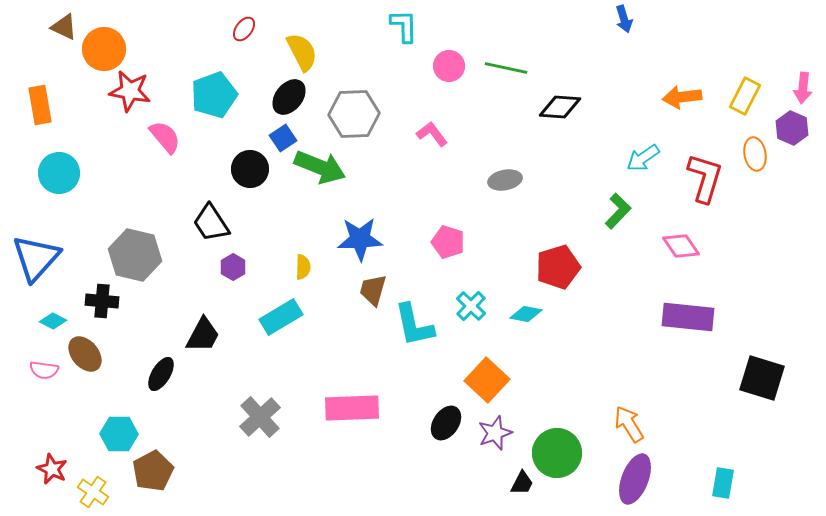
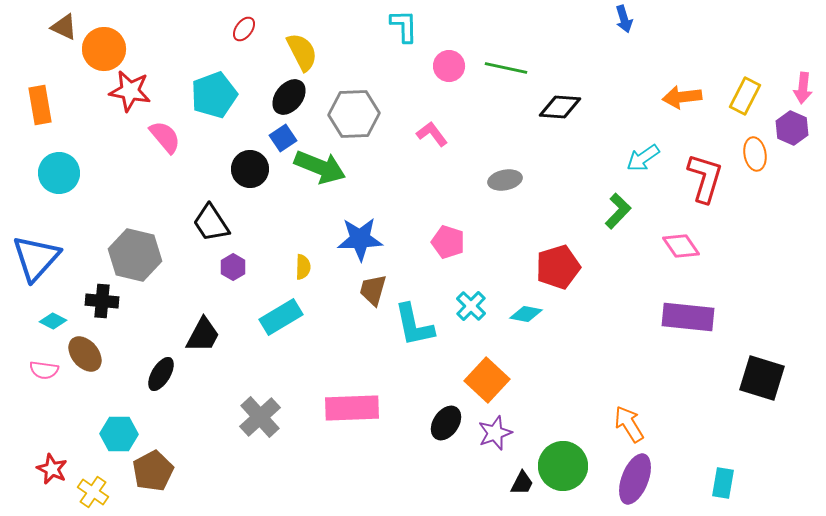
green circle at (557, 453): moved 6 px right, 13 px down
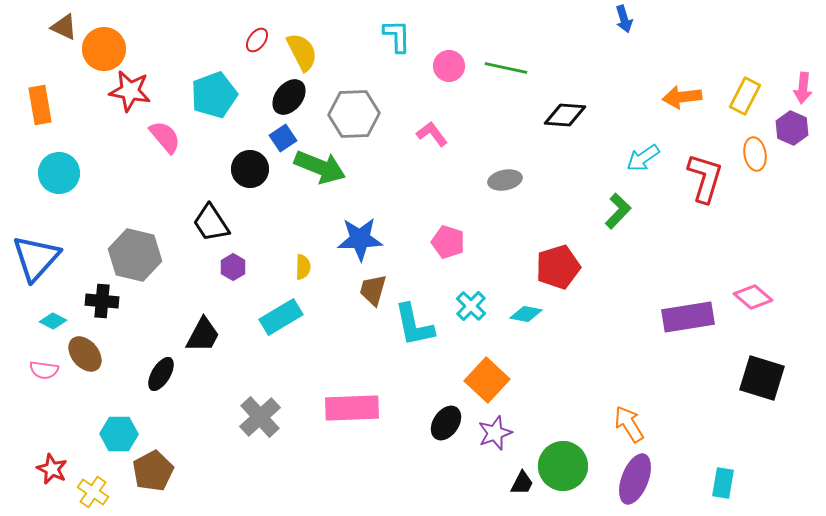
cyan L-shape at (404, 26): moved 7 px left, 10 px down
red ellipse at (244, 29): moved 13 px right, 11 px down
black diamond at (560, 107): moved 5 px right, 8 px down
pink diamond at (681, 246): moved 72 px right, 51 px down; rotated 15 degrees counterclockwise
purple rectangle at (688, 317): rotated 15 degrees counterclockwise
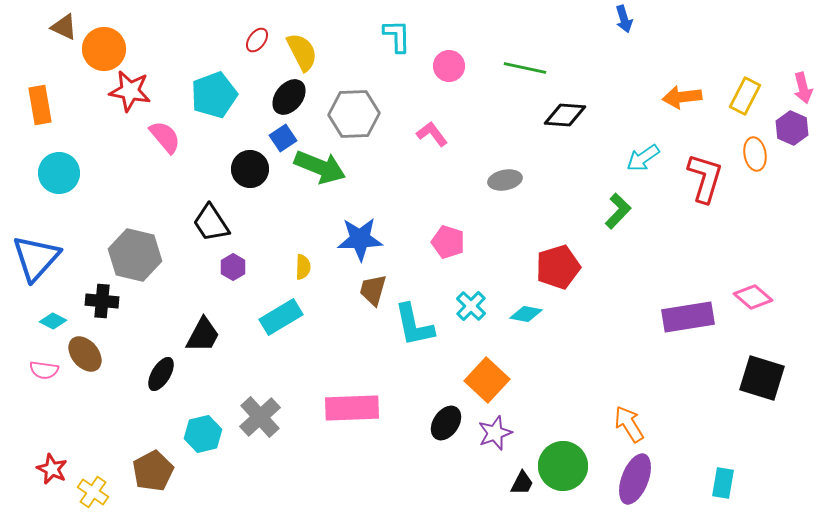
green line at (506, 68): moved 19 px right
pink arrow at (803, 88): rotated 20 degrees counterclockwise
cyan hexagon at (119, 434): moved 84 px right; rotated 15 degrees counterclockwise
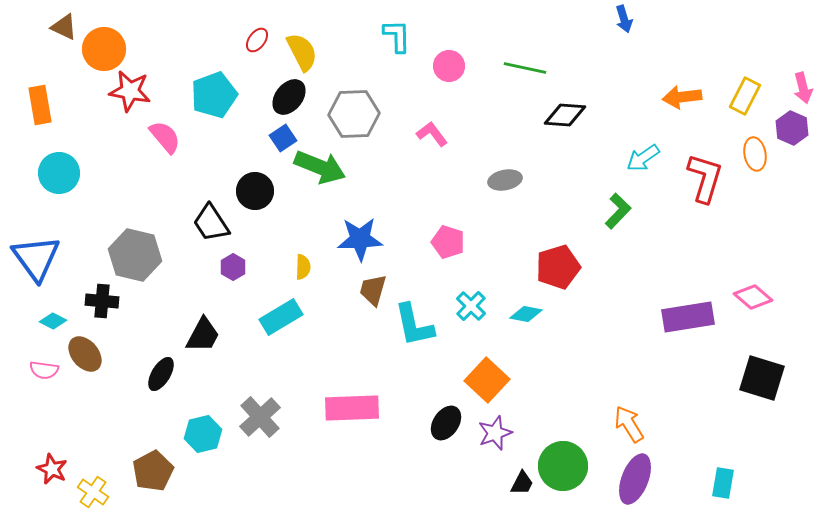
black circle at (250, 169): moved 5 px right, 22 px down
blue triangle at (36, 258): rotated 18 degrees counterclockwise
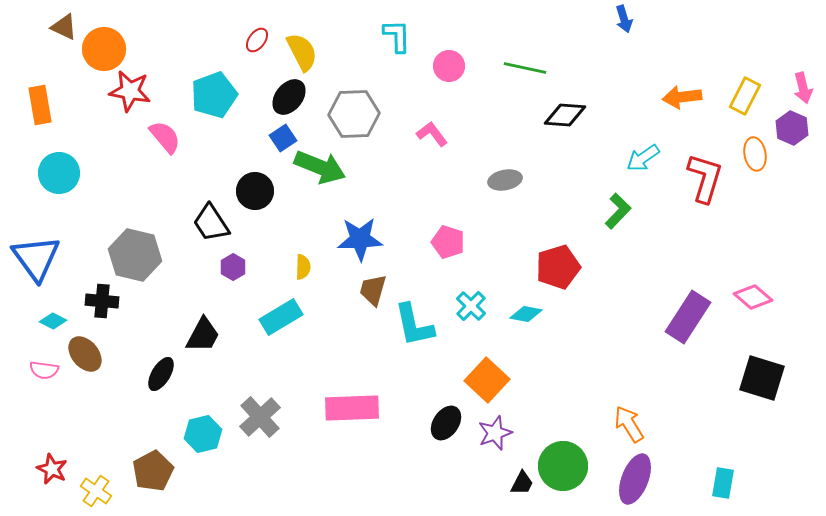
purple rectangle at (688, 317): rotated 48 degrees counterclockwise
yellow cross at (93, 492): moved 3 px right, 1 px up
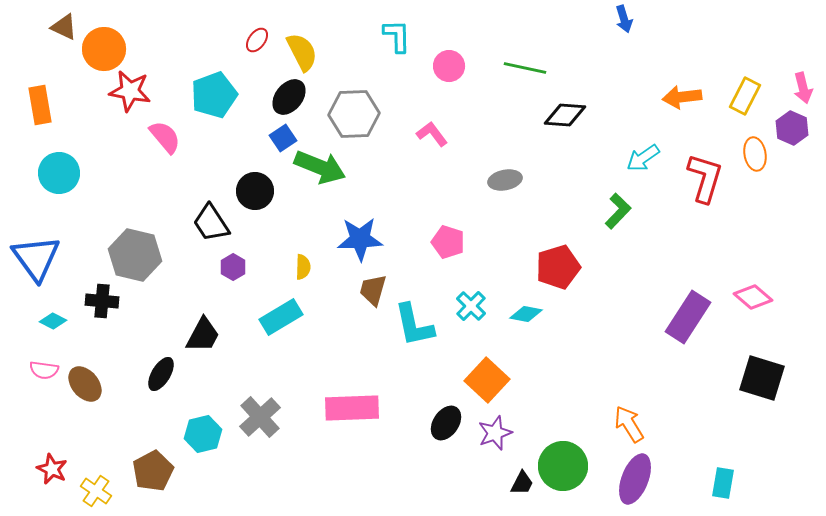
brown ellipse at (85, 354): moved 30 px down
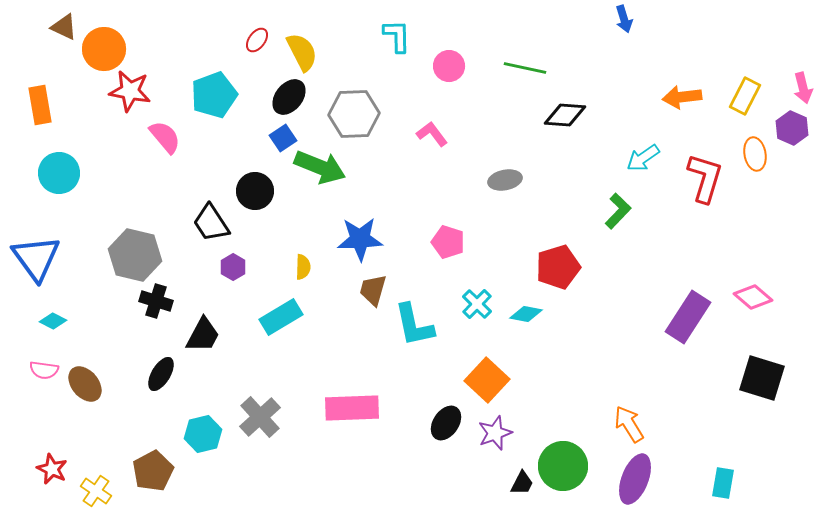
black cross at (102, 301): moved 54 px right; rotated 12 degrees clockwise
cyan cross at (471, 306): moved 6 px right, 2 px up
